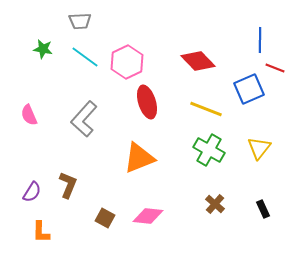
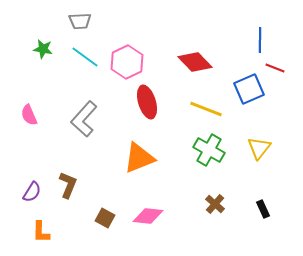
red diamond: moved 3 px left, 1 px down
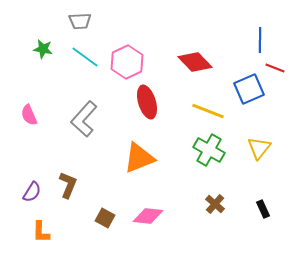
yellow line: moved 2 px right, 2 px down
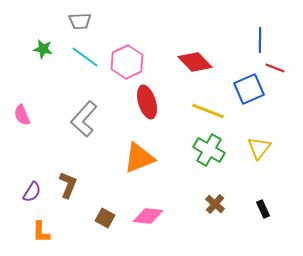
pink semicircle: moved 7 px left
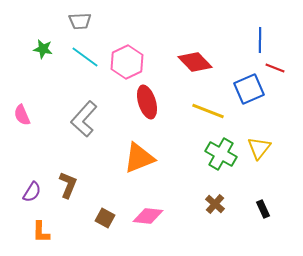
green cross: moved 12 px right, 4 px down
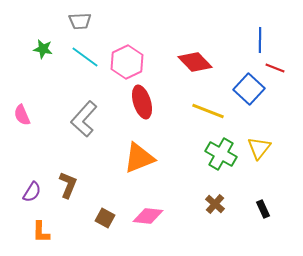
blue square: rotated 24 degrees counterclockwise
red ellipse: moved 5 px left
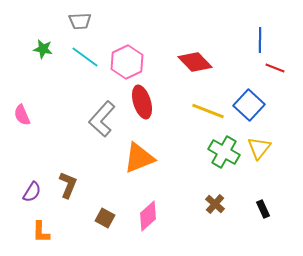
blue square: moved 16 px down
gray L-shape: moved 18 px right
green cross: moved 3 px right, 2 px up
pink diamond: rotated 48 degrees counterclockwise
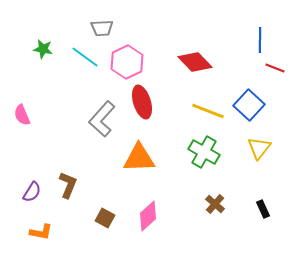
gray trapezoid: moved 22 px right, 7 px down
green cross: moved 20 px left
orange triangle: rotated 20 degrees clockwise
orange L-shape: rotated 80 degrees counterclockwise
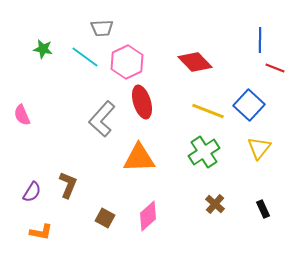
green cross: rotated 28 degrees clockwise
